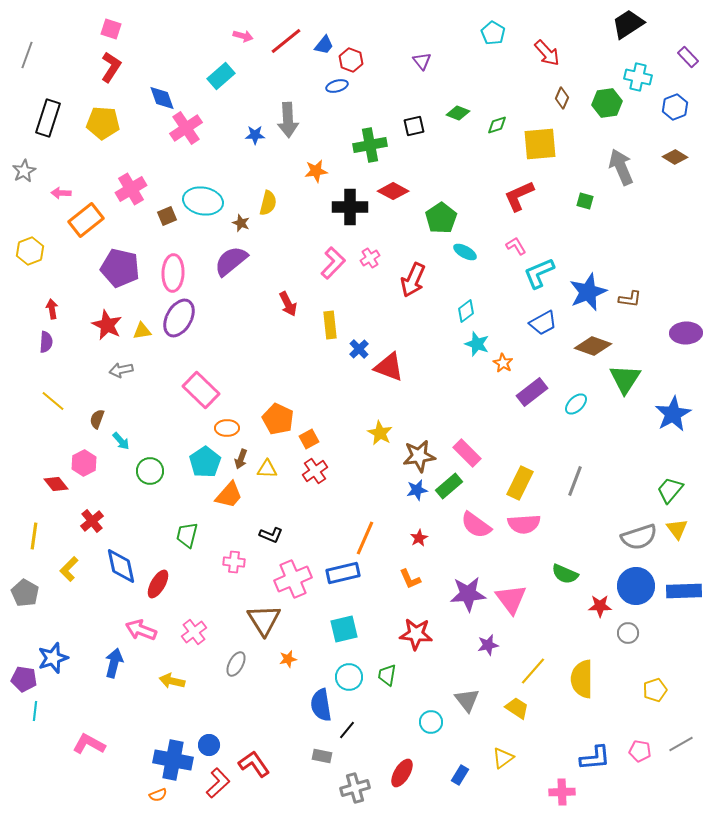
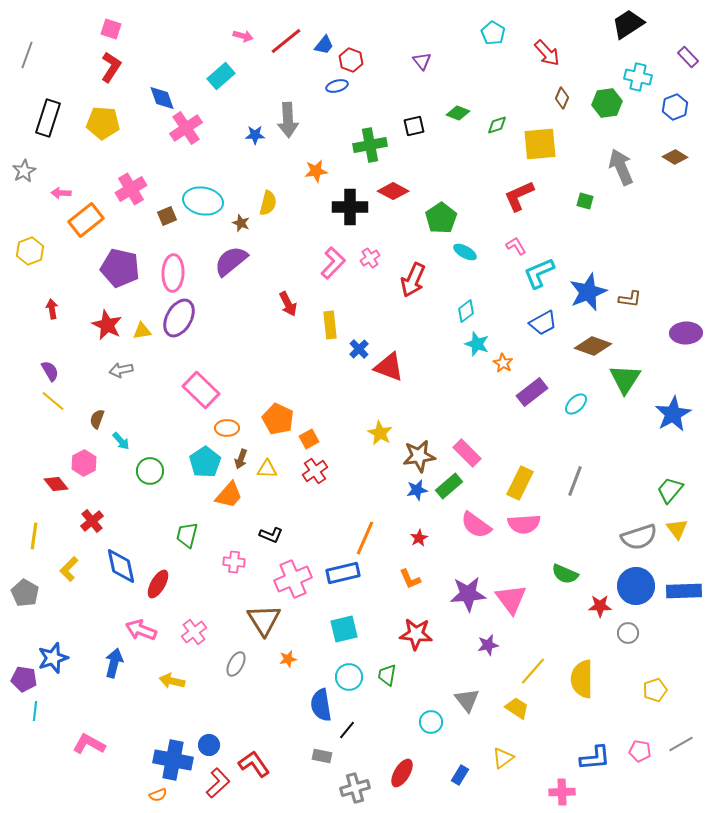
purple semicircle at (46, 342): moved 4 px right, 29 px down; rotated 35 degrees counterclockwise
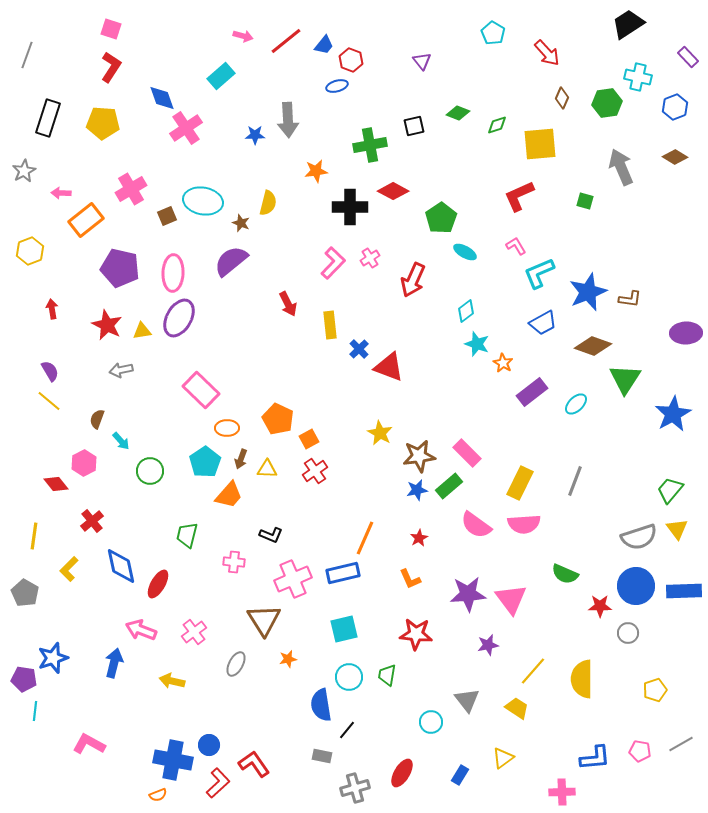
yellow line at (53, 401): moved 4 px left
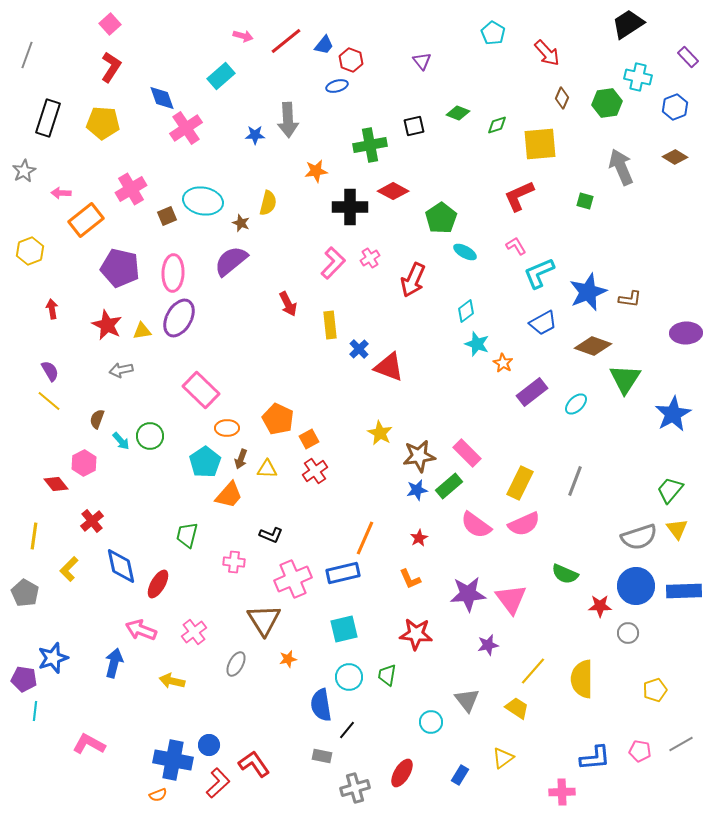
pink square at (111, 29): moved 1 px left, 5 px up; rotated 30 degrees clockwise
green circle at (150, 471): moved 35 px up
pink semicircle at (524, 524): rotated 20 degrees counterclockwise
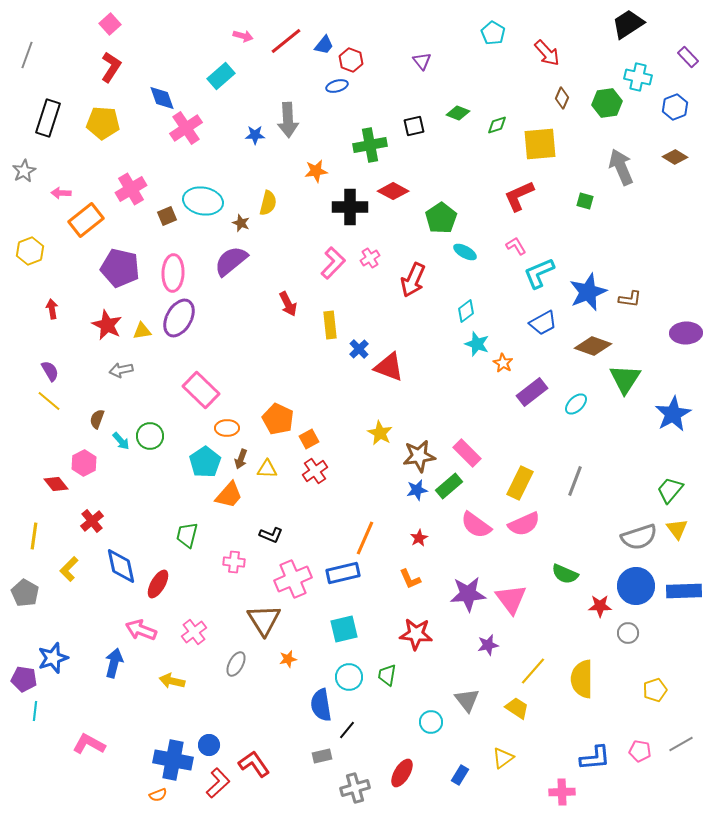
gray rectangle at (322, 756): rotated 24 degrees counterclockwise
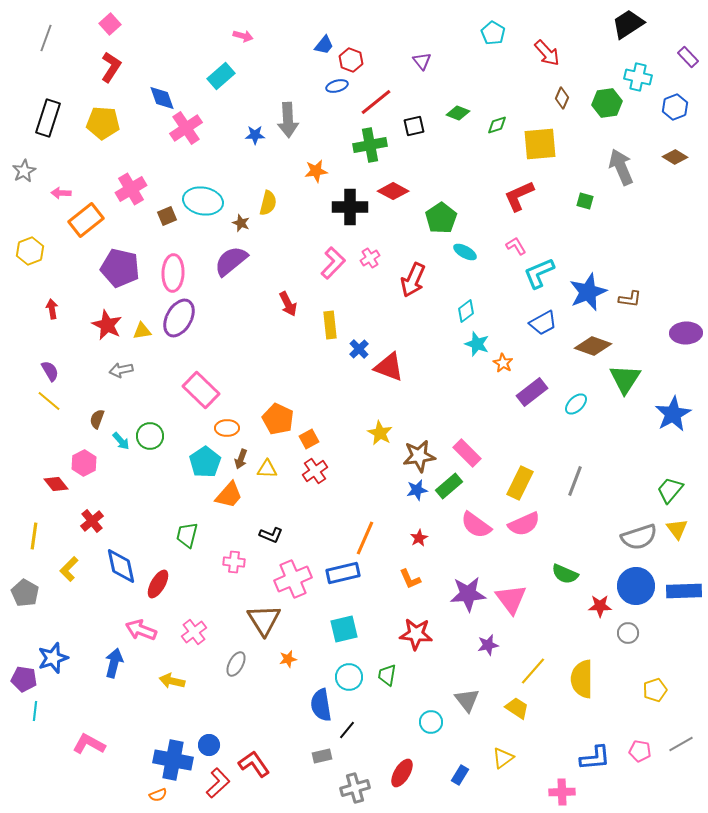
red line at (286, 41): moved 90 px right, 61 px down
gray line at (27, 55): moved 19 px right, 17 px up
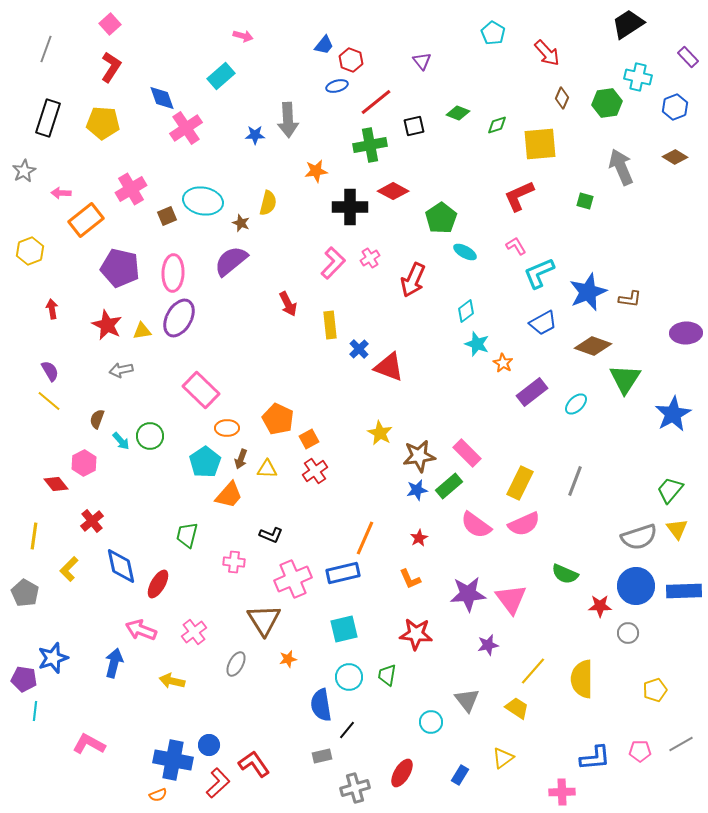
gray line at (46, 38): moved 11 px down
pink pentagon at (640, 751): rotated 10 degrees counterclockwise
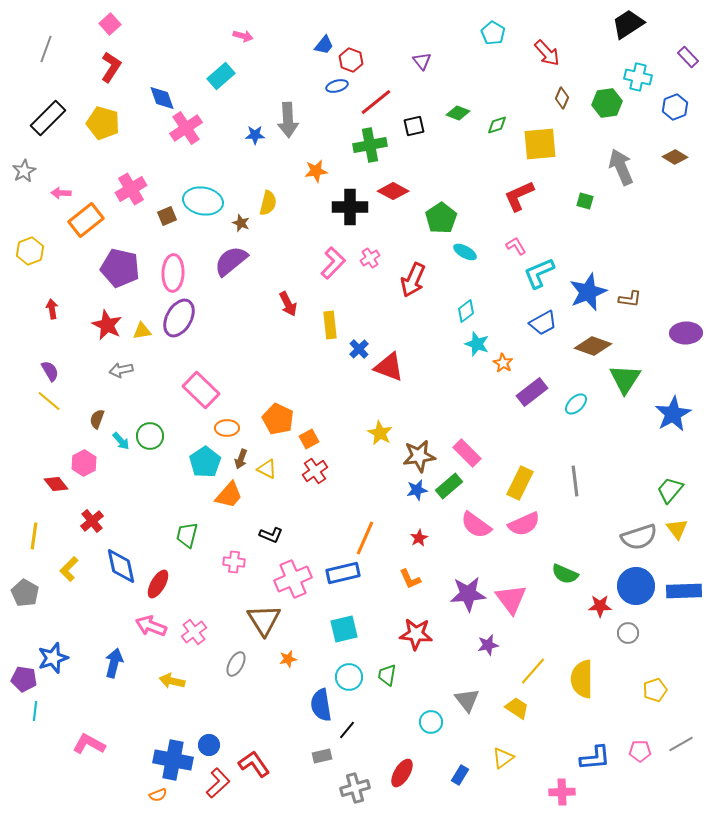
black rectangle at (48, 118): rotated 27 degrees clockwise
yellow pentagon at (103, 123): rotated 12 degrees clockwise
yellow triangle at (267, 469): rotated 25 degrees clockwise
gray line at (575, 481): rotated 28 degrees counterclockwise
pink arrow at (141, 630): moved 10 px right, 4 px up
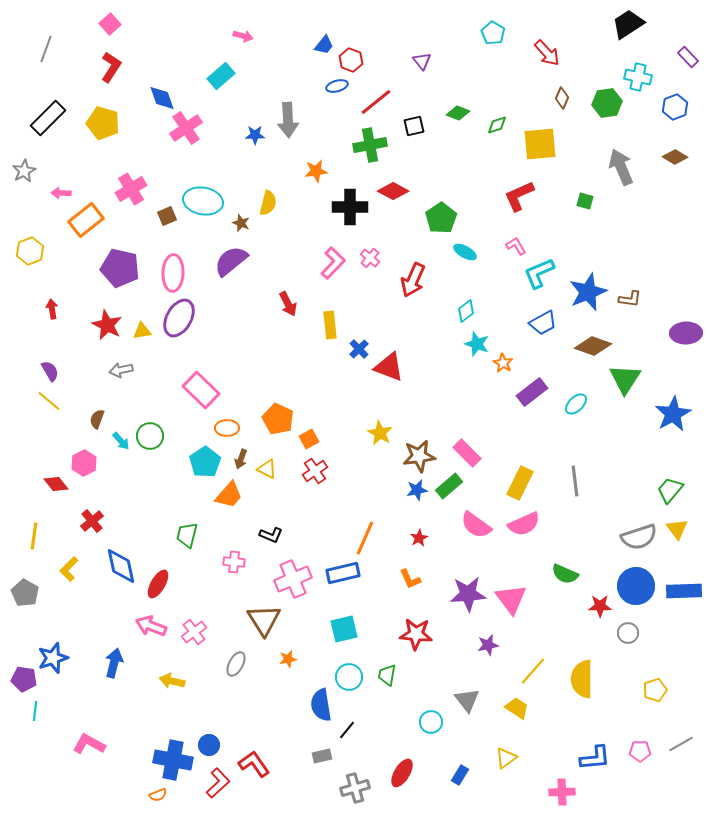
pink cross at (370, 258): rotated 18 degrees counterclockwise
yellow triangle at (503, 758): moved 3 px right
